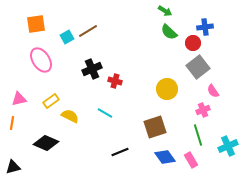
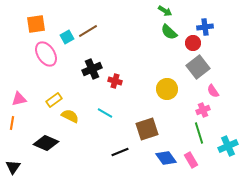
pink ellipse: moved 5 px right, 6 px up
yellow rectangle: moved 3 px right, 1 px up
brown square: moved 8 px left, 2 px down
green line: moved 1 px right, 2 px up
blue diamond: moved 1 px right, 1 px down
black triangle: rotated 42 degrees counterclockwise
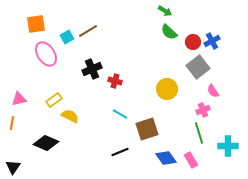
blue cross: moved 7 px right, 14 px down; rotated 21 degrees counterclockwise
red circle: moved 1 px up
cyan line: moved 15 px right, 1 px down
cyan cross: rotated 24 degrees clockwise
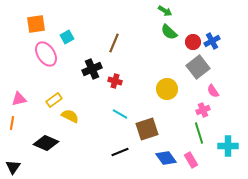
brown line: moved 26 px right, 12 px down; rotated 36 degrees counterclockwise
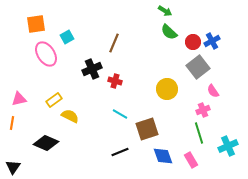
cyan cross: rotated 24 degrees counterclockwise
blue diamond: moved 3 px left, 2 px up; rotated 15 degrees clockwise
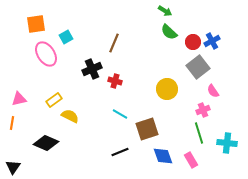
cyan square: moved 1 px left
cyan cross: moved 1 px left, 3 px up; rotated 30 degrees clockwise
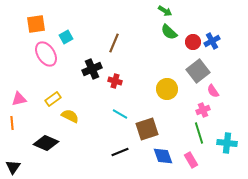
gray square: moved 4 px down
yellow rectangle: moved 1 px left, 1 px up
orange line: rotated 16 degrees counterclockwise
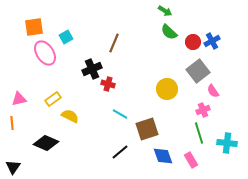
orange square: moved 2 px left, 3 px down
pink ellipse: moved 1 px left, 1 px up
red cross: moved 7 px left, 3 px down
black line: rotated 18 degrees counterclockwise
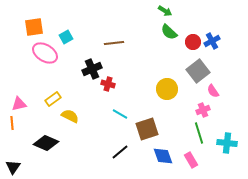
brown line: rotated 60 degrees clockwise
pink ellipse: rotated 25 degrees counterclockwise
pink triangle: moved 5 px down
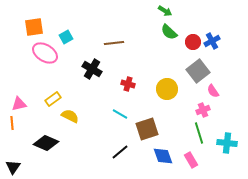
black cross: rotated 36 degrees counterclockwise
red cross: moved 20 px right
